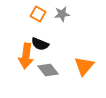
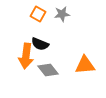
orange triangle: moved 1 px right, 1 px up; rotated 45 degrees clockwise
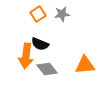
orange square: rotated 28 degrees clockwise
gray diamond: moved 1 px left, 1 px up
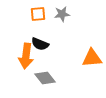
orange square: rotated 28 degrees clockwise
orange triangle: moved 7 px right, 7 px up
gray diamond: moved 2 px left, 9 px down
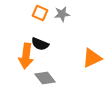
orange square: moved 2 px right, 1 px up; rotated 28 degrees clockwise
orange triangle: rotated 20 degrees counterclockwise
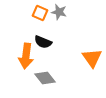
gray star: moved 3 px left, 2 px up; rotated 21 degrees clockwise
black semicircle: moved 3 px right, 2 px up
orange triangle: rotated 40 degrees counterclockwise
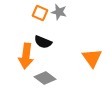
gray diamond: rotated 15 degrees counterclockwise
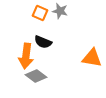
gray star: moved 1 px right, 1 px up
orange triangle: rotated 45 degrees counterclockwise
gray diamond: moved 9 px left, 2 px up
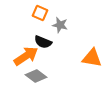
gray star: moved 14 px down
orange arrow: rotated 130 degrees counterclockwise
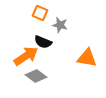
orange triangle: moved 5 px left
